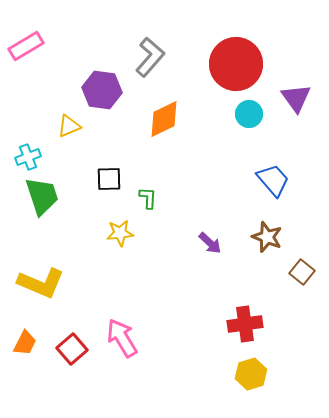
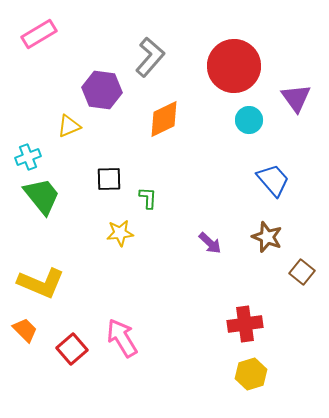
pink rectangle: moved 13 px right, 12 px up
red circle: moved 2 px left, 2 px down
cyan circle: moved 6 px down
green trapezoid: rotated 21 degrees counterclockwise
orange trapezoid: moved 13 px up; rotated 72 degrees counterclockwise
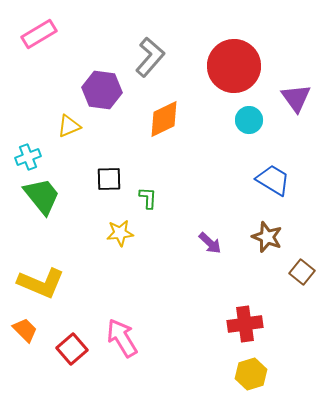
blue trapezoid: rotated 18 degrees counterclockwise
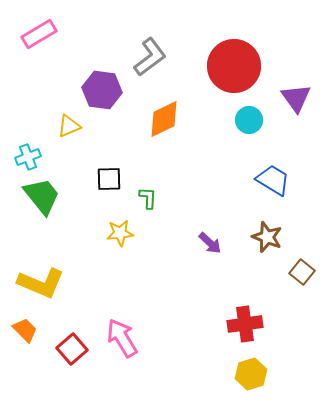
gray L-shape: rotated 12 degrees clockwise
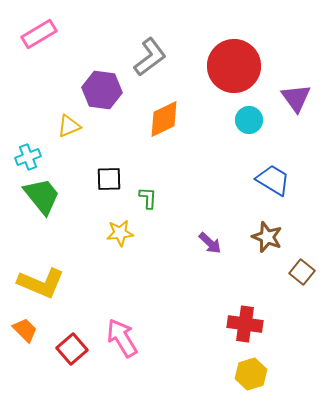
red cross: rotated 16 degrees clockwise
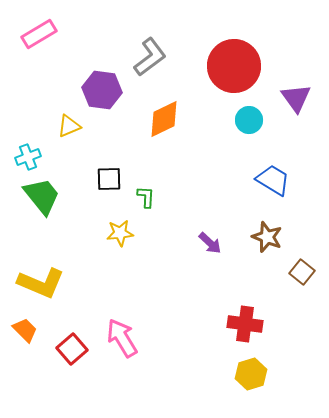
green L-shape: moved 2 px left, 1 px up
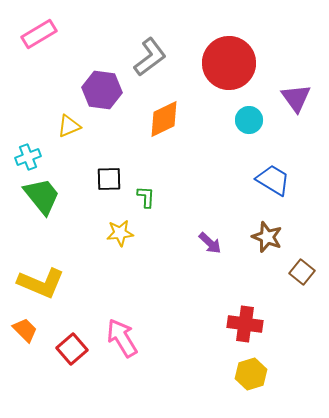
red circle: moved 5 px left, 3 px up
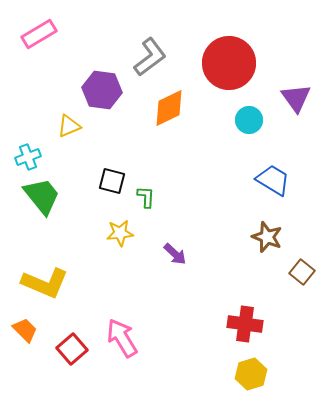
orange diamond: moved 5 px right, 11 px up
black square: moved 3 px right, 2 px down; rotated 16 degrees clockwise
purple arrow: moved 35 px left, 11 px down
yellow L-shape: moved 4 px right
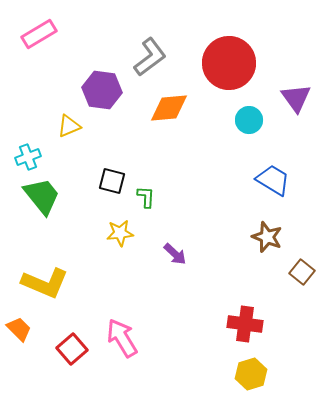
orange diamond: rotated 21 degrees clockwise
orange trapezoid: moved 6 px left, 1 px up
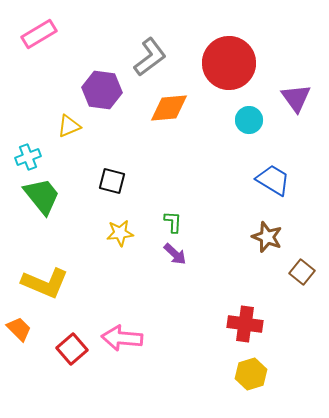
green L-shape: moved 27 px right, 25 px down
pink arrow: rotated 54 degrees counterclockwise
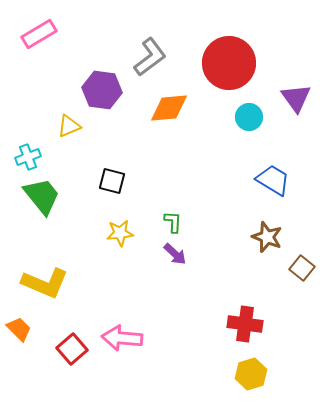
cyan circle: moved 3 px up
brown square: moved 4 px up
